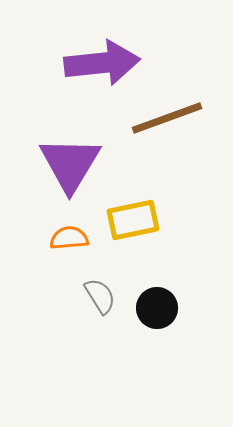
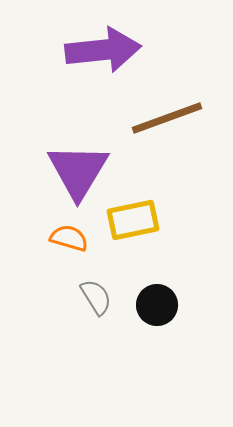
purple arrow: moved 1 px right, 13 px up
purple triangle: moved 8 px right, 7 px down
orange semicircle: rotated 21 degrees clockwise
gray semicircle: moved 4 px left, 1 px down
black circle: moved 3 px up
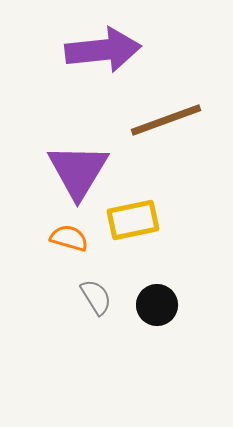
brown line: moved 1 px left, 2 px down
